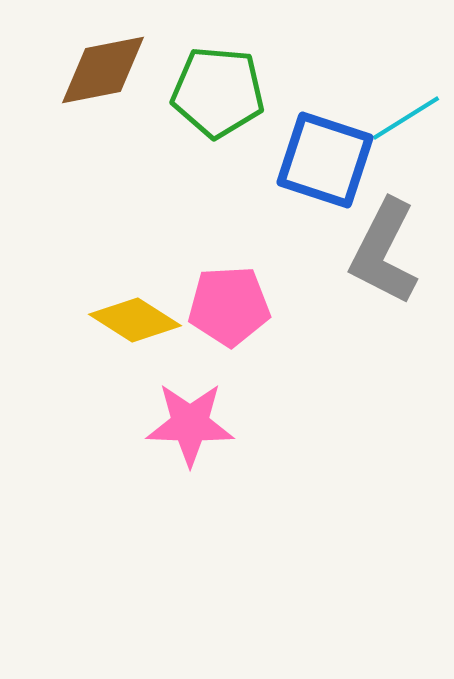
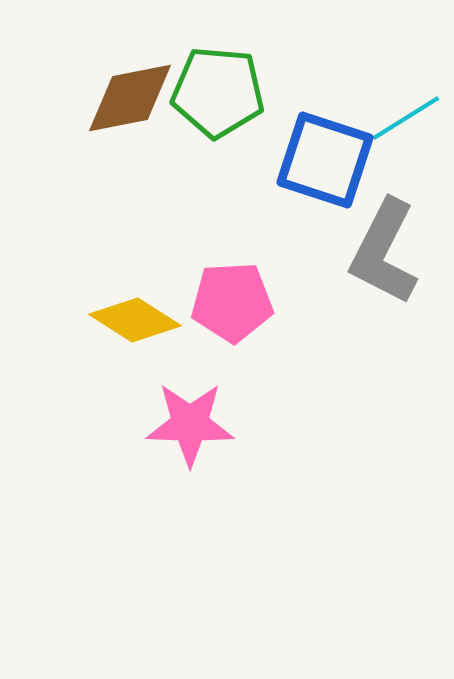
brown diamond: moved 27 px right, 28 px down
pink pentagon: moved 3 px right, 4 px up
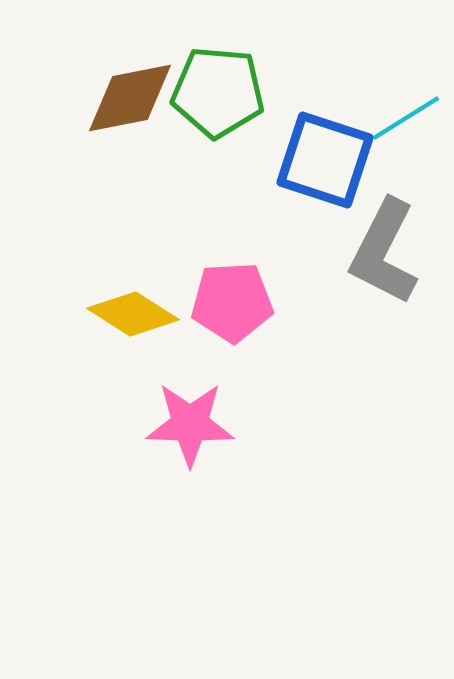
yellow diamond: moved 2 px left, 6 px up
